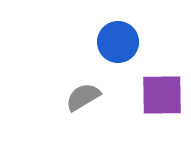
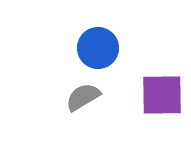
blue circle: moved 20 px left, 6 px down
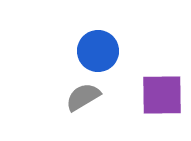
blue circle: moved 3 px down
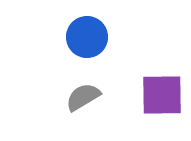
blue circle: moved 11 px left, 14 px up
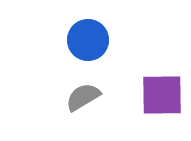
blue circle: moved 1 px right, 3 px down
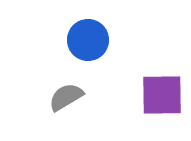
gray semicircle: moved 17 px left
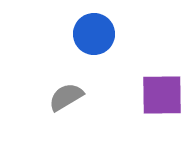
blue circle: moved 6 px right, 6 px up
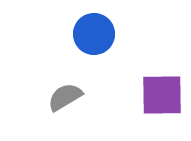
gray semicircle: moved 1 px left
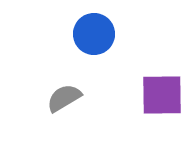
gray semicircle: moved 1 px left, 1 px down
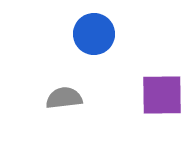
gray semicircle: rotated 24 degrees clockwise
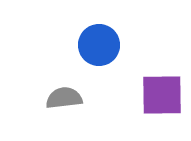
blue circle: moved 5 px right, 11 px down
